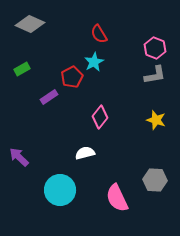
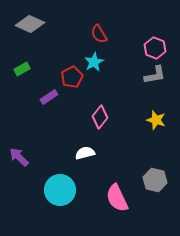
gray hexagon: rotated 10 degrees clockwise
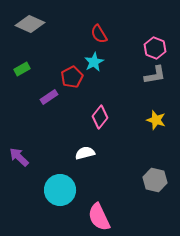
pink semicircle: moved 18 px left, 19 px down
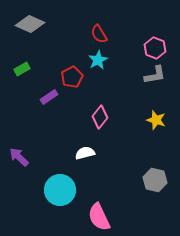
cyan star: moved 4 px right, 2 px up
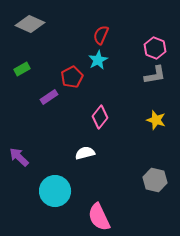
red semicircle: moved 2 px right, 1 px down; rotated 54 degrees clockwise
cyan circle: moved 5 px left, 1 px down
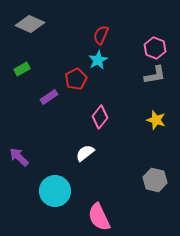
red pentagon: moved 4 px right, 2 px down
white semicircle: rotated 24 degrees counterclockwise
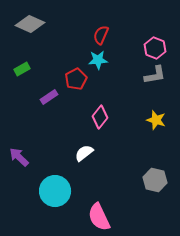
cyan star: rotated 24 degrees clockwise
white semicircle: moved 1 px left
